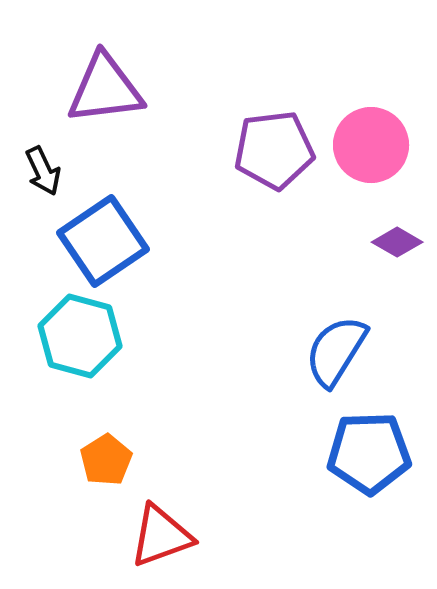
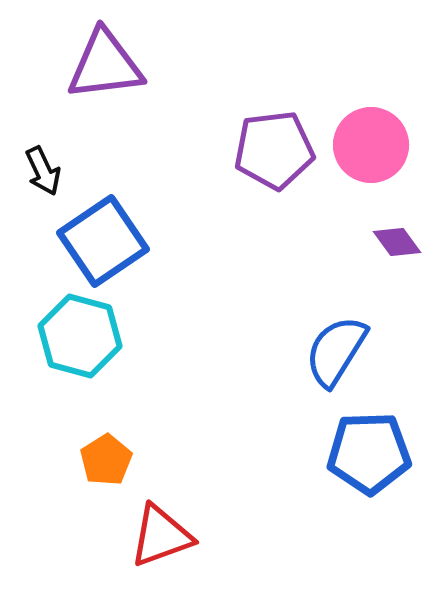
purple triangle: moved 24 px up
purple diamond: rotated 24 degrees clockwise
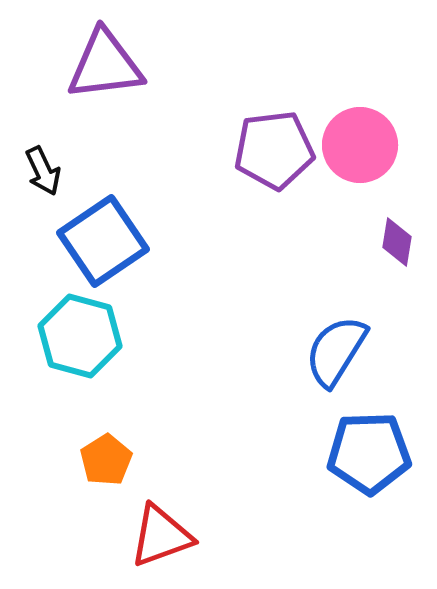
pink circle: moved 11 px left
purple diamond: rotated 45 degrees clockwise
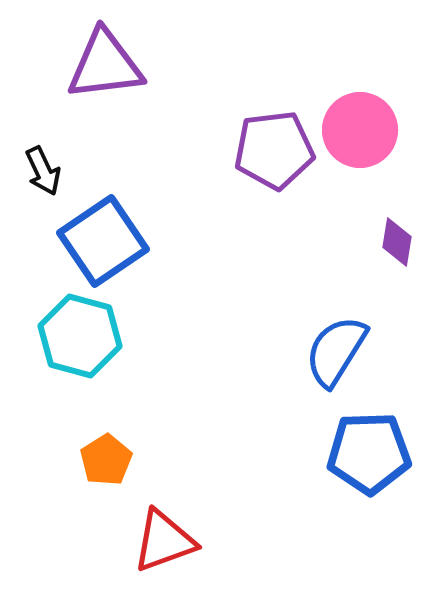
pink circle: moved 15 px up
red triangle: moved 3 px right, 5 px down
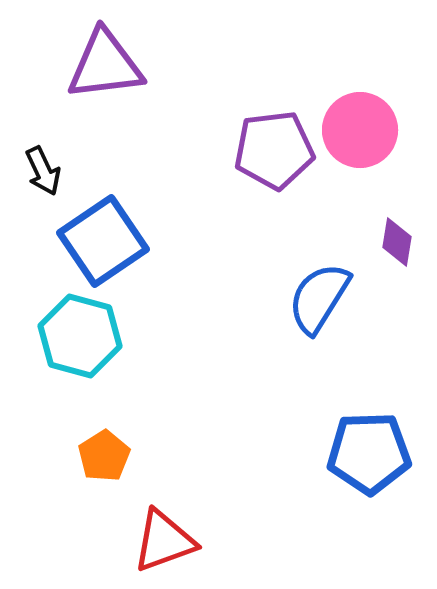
blue semicircle: moved 17 px left, 53 px up
orange pentagon: moved 2 px left, 4 px up
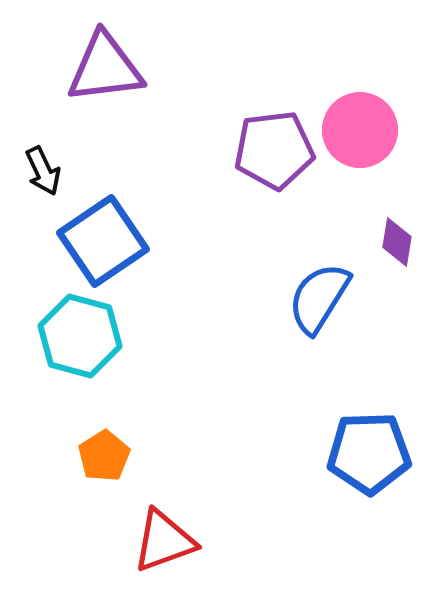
purple triangle: moved 3 px down
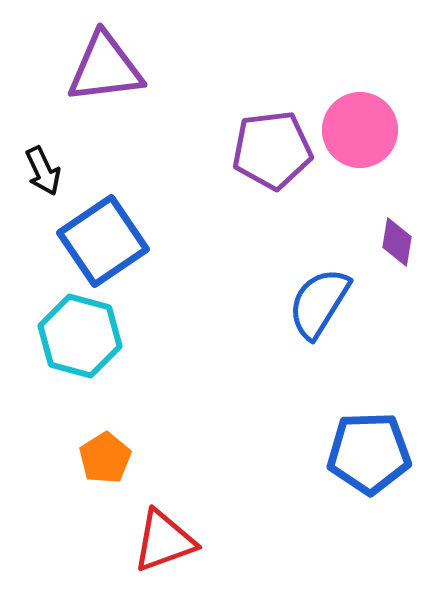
purple pentagon: moved 2 px left
blue semicircle: moved 5 px down
orange pentagon: moved 1 px right, 2 px down
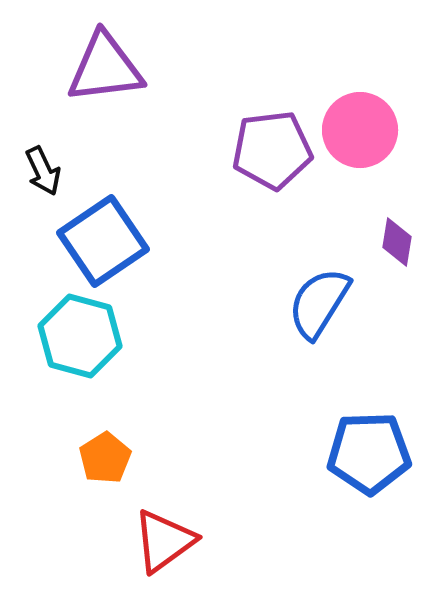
red triangle: rotated 16 degrees counterclockwise
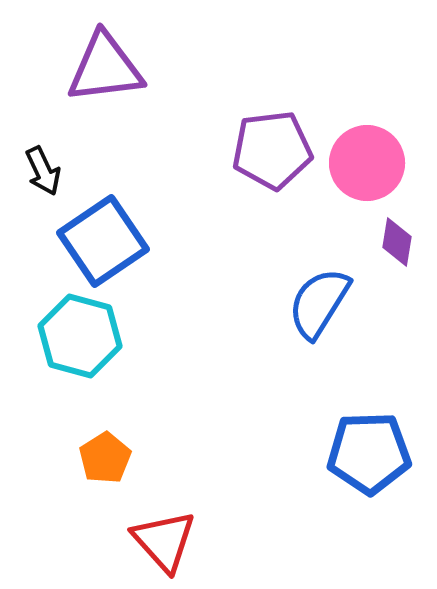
pink circle: moved 7 px right, 33 px down
red triangle: rotated 36 degrees counterclockwise
